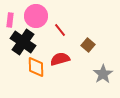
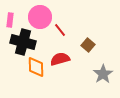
pink circle: moved 4 px right, 1 px down
black cross: rotated 20 degrees counterclockwise
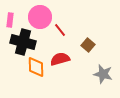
gray star: rotated 24 degrees counterclockwise
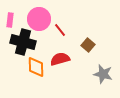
pink circle: moved 1 px left, 2 px down
